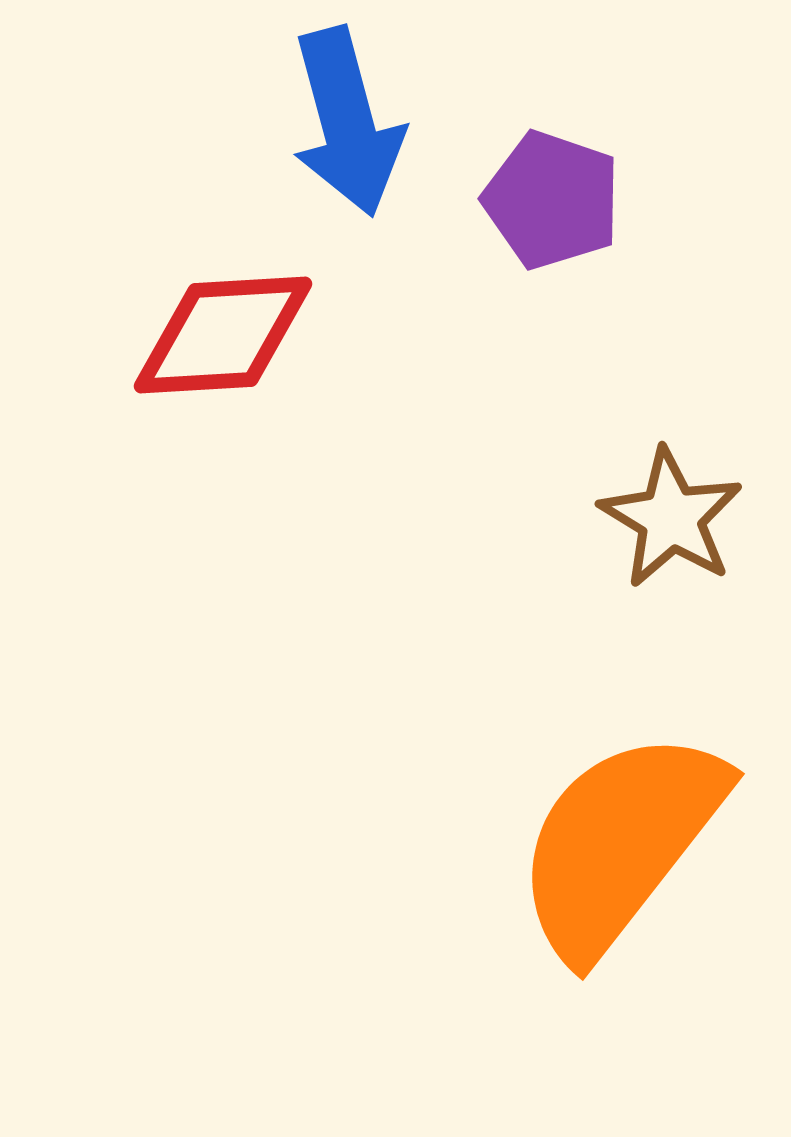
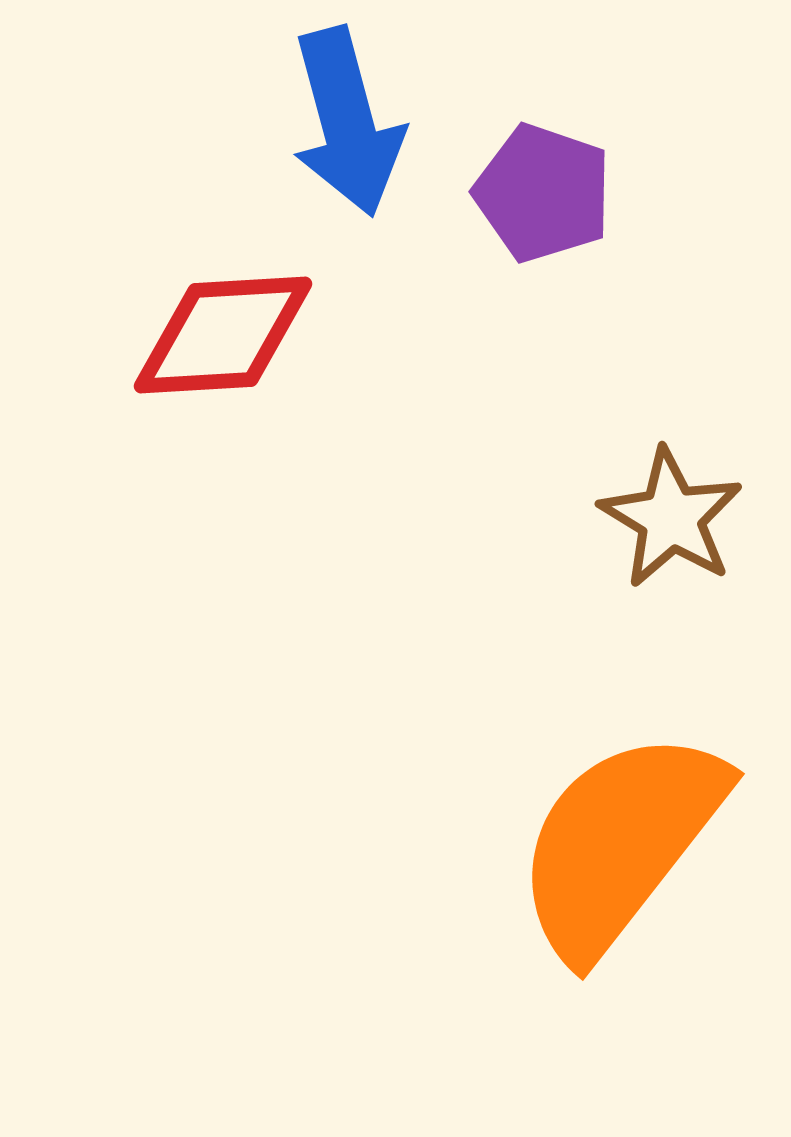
purple pentagon: moved 9 px left, 7 px up
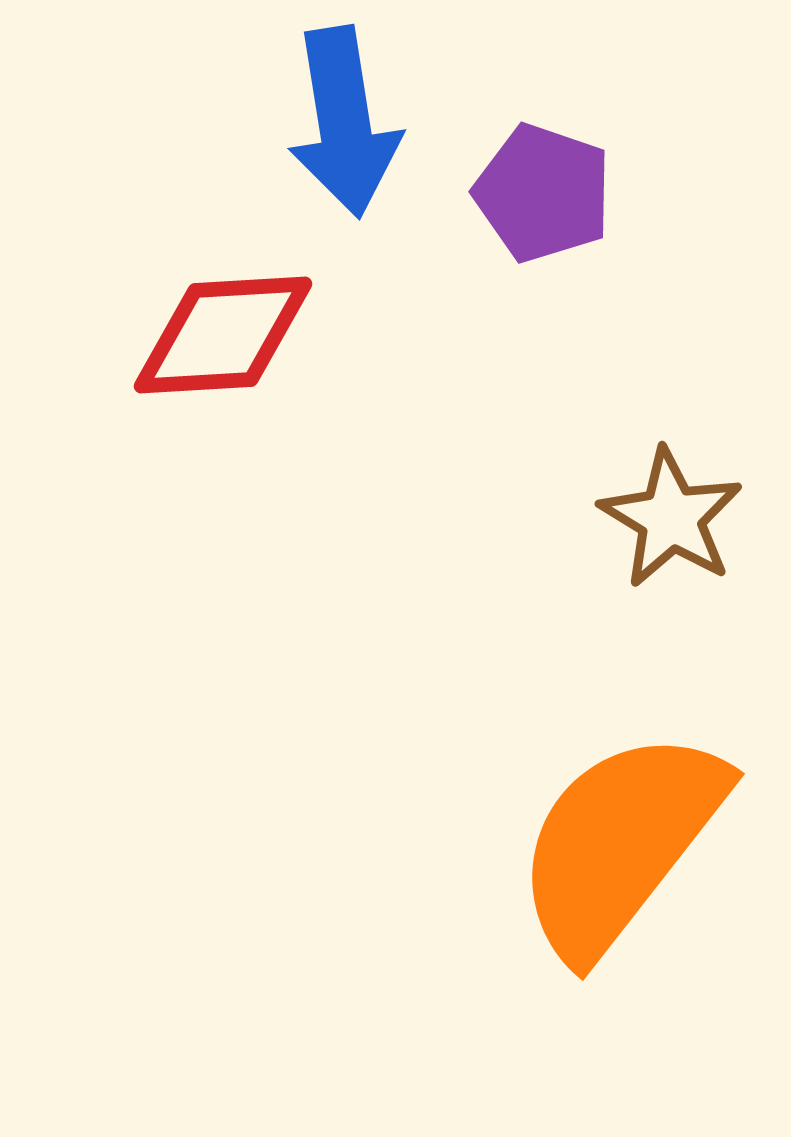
blue arrow: moved 3 px left; rotated 6 degrees clockwise
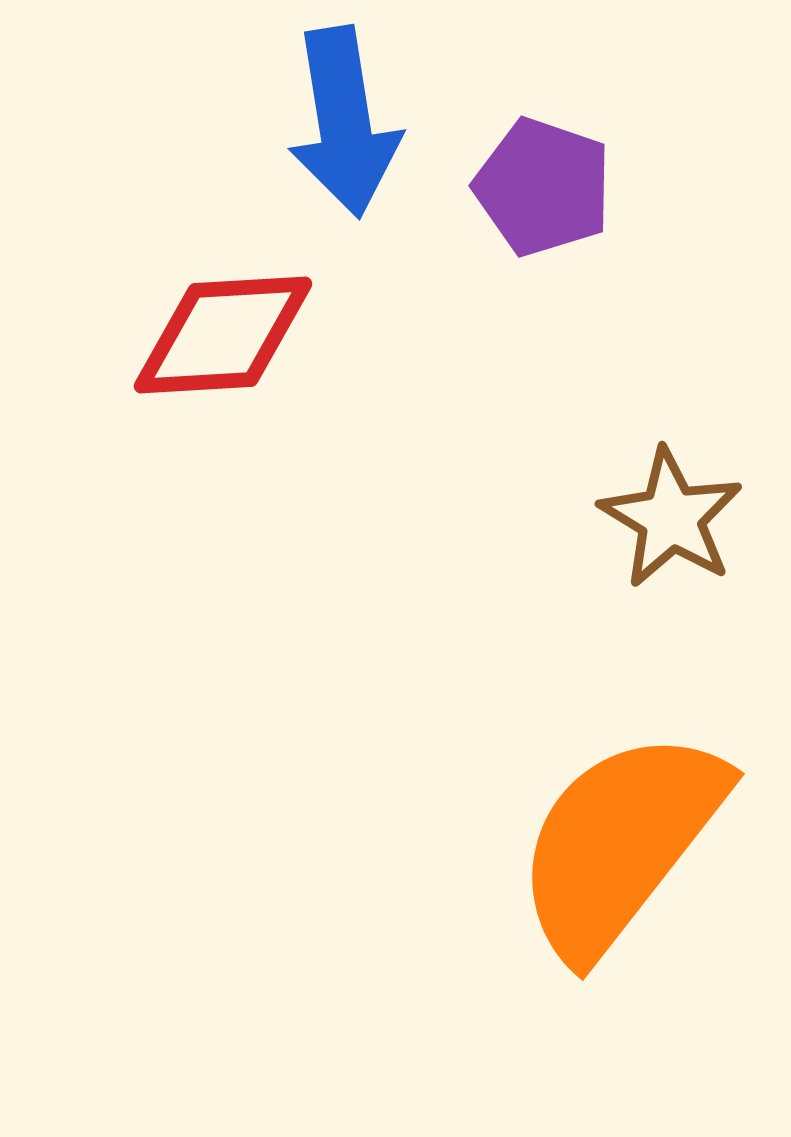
purple pentagon: moved 6 px up
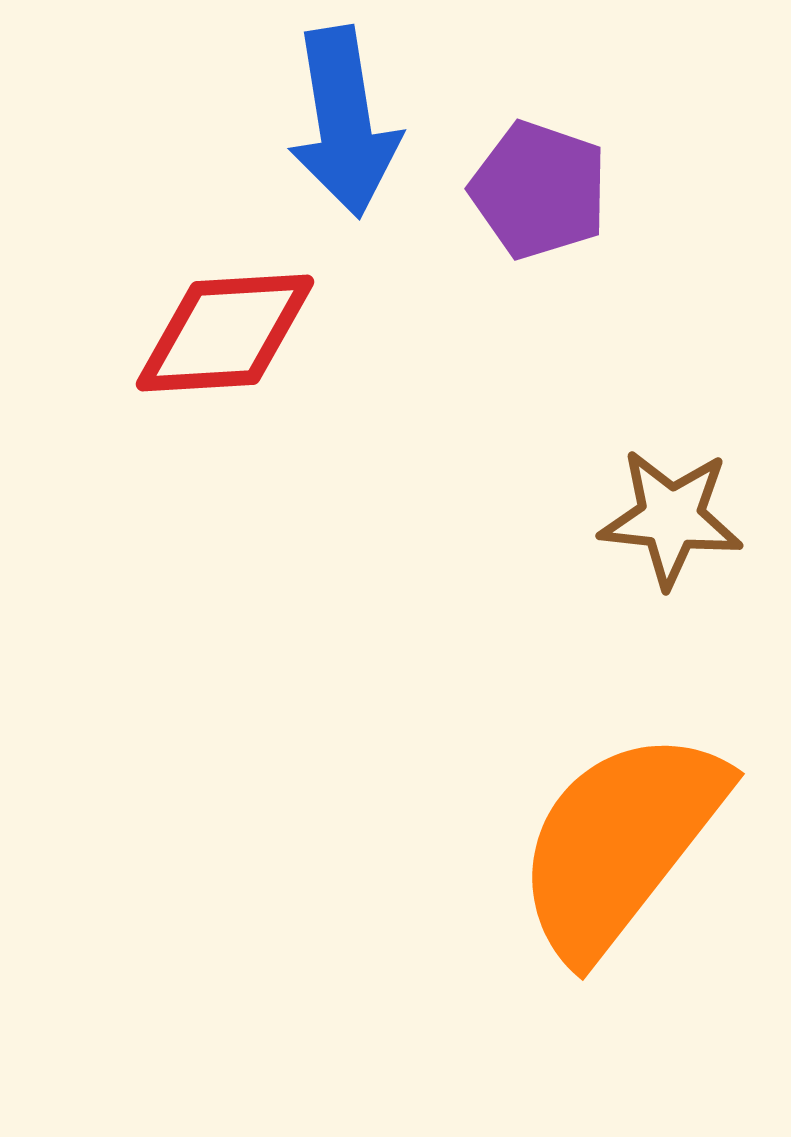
purple pentagon: moved 4 px left, 3 px down
red diamond: moved 2 px right, 2 px up
brown star: rotated 25 degrees counterclockwise
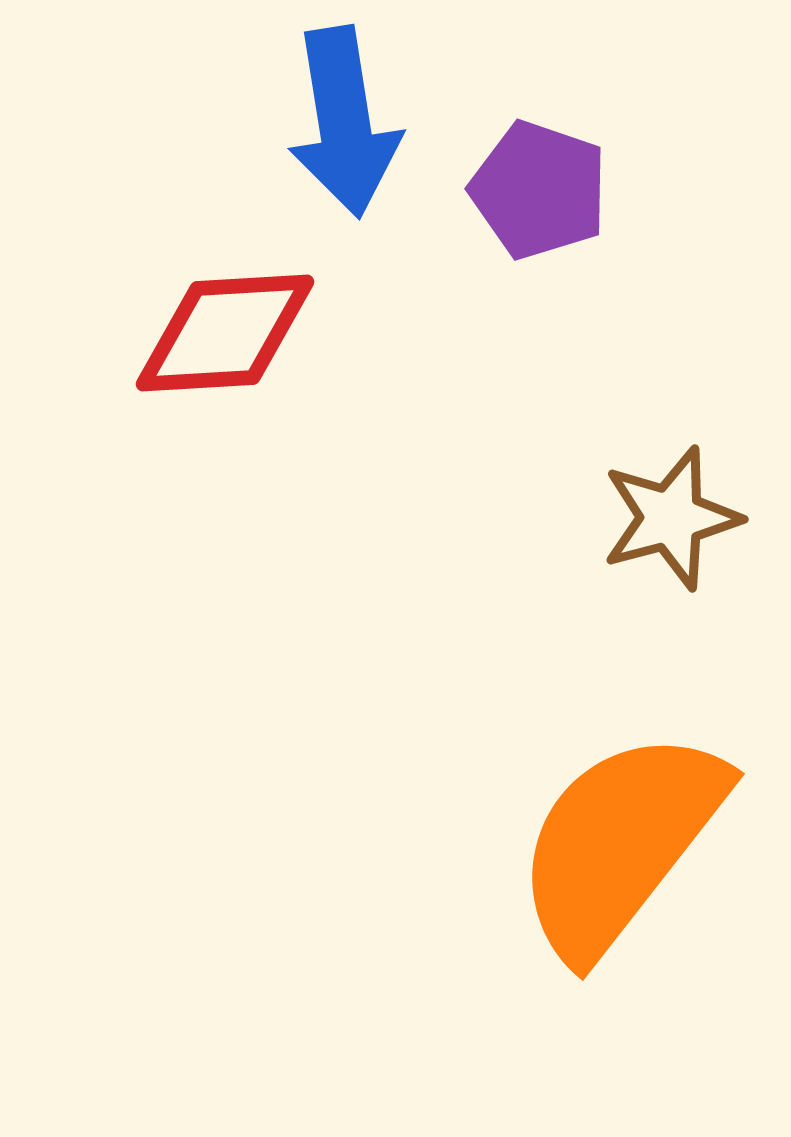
brown star: rotated 21 degrees counterclockwise
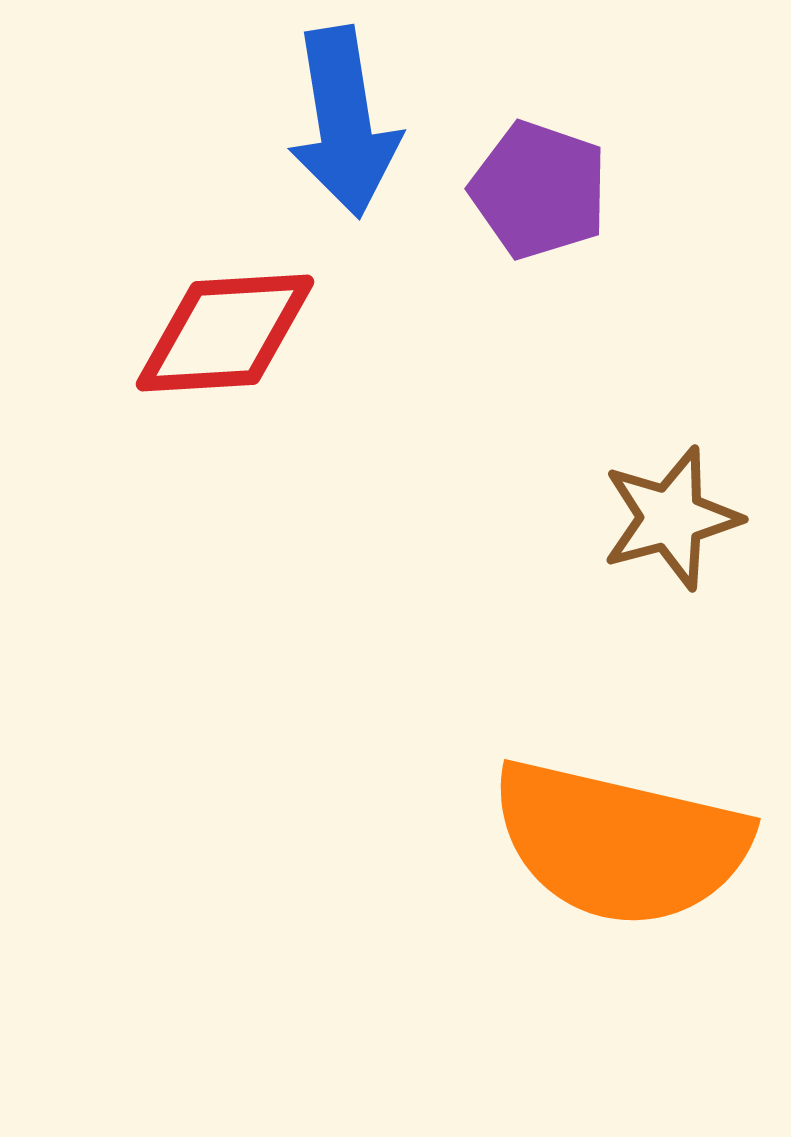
orange semicircle: rotated 115 degrees counterclockwise
